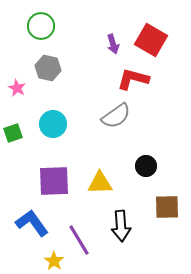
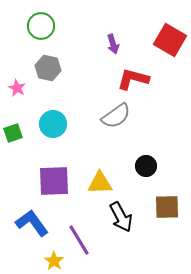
red square: moved 19 px right
black arrow: moved 9 px up; rotated 24 degrees counterclockwise
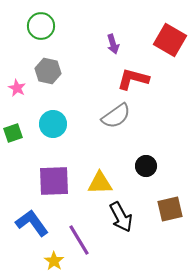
gray hexagon: moved 3 px down
brown square: moved 3 px right, 2 px down; rotated 12 degrees counterclockwise
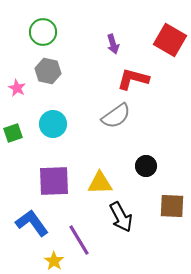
green circle: moved 2 px right, 6 px down
brown square: moved 2 px right, 3 px up; rotated 16 degrees clockwise
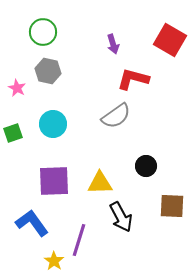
purple line: rotated 48 degrees clockwise
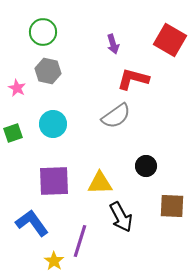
purple line: moved 1 px right, 1 px down
